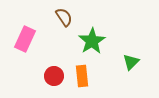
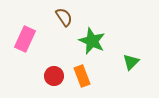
green star: rotated 16 degrees counterclockwise
orange rectangle: rotated 15 degrees counterclockwise
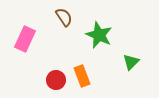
green star: moved 7 px right, 6 px up
red circle: moved 2 px right, 4 px down
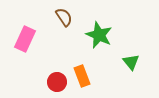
green triangle: rotated 24 degrees counterclockwise
red circle: moved 1 px right, 2 px down
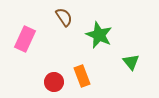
red circle: moved 3 px left
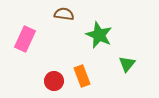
brown semicircle: moved 3 px up; rotated 48 degrees counterclockwise
green triangle: moved 4 px left, 2 px down; rotated 18 degrees clockwise
red circle: moved 1 px up
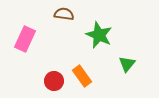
orange rectangle: rotated 15 degrees counterclockwise
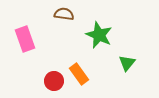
pink rectangle: rotated 45 degrees counterclockwise
green triangle: moved 1 px up
orange rectangle: moved 3 px left, 2 px up
